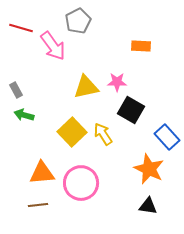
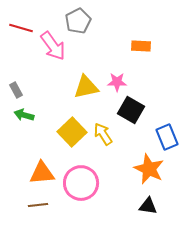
blue rectangle: rotated 20 degrees clockwise
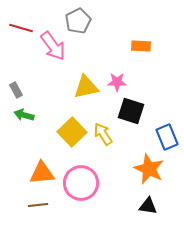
black square: moved 1 px down; rotated 12 degrees counterclockwise
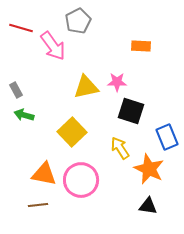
yellow arrow: moved 17 px right, 14 px down
orange triangle: moved 2 px right, 1 px down; rotated 16 degrees clockwise
pink circle: moved 3 px up
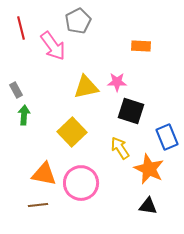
red line: rotated 60 degrees clockwise
green arrow: rotated 78 degrees clockwise
pink circle: moved 3 px down
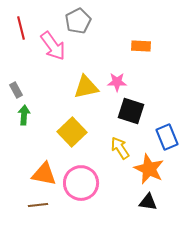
black triangle: moved 4 px up
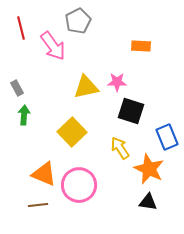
gray rectangle: moved 1 px right, 2 px up
orange triangle: rotated 12 degrees clockwise
pink circle: moved 2 px left, 2 px down
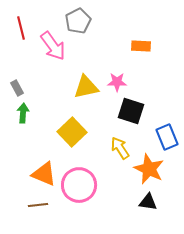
green arrow: moved 1 px left, 2 px up
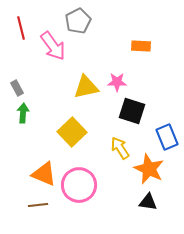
black square: moved 1 px right
